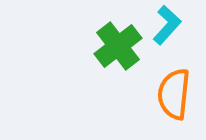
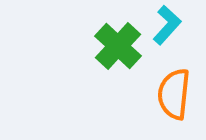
green cross: rotated 9 degrees counterclockwise
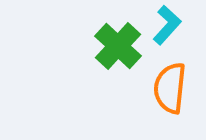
orange semicircle: moved 4 px left, 6 px up
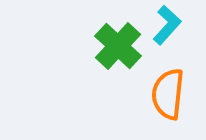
orange semicircle: moved 2 px left, 6 px down
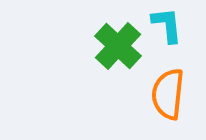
cyan L-shape: rotated 48 degrees counterclockwise
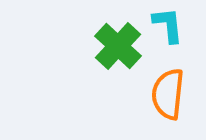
cyan L-shape: moved 1 px right
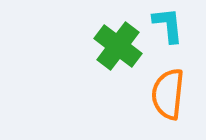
green cross: rotated 6 degrees counterclockwise
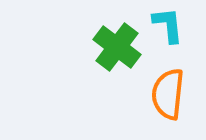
green cross: moved 1 px left, 1 px down
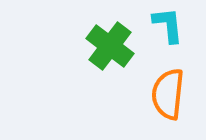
green cross: moved 7 px left, 1 px up
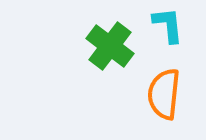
orange semicircle: moved 4 px left
